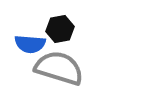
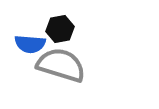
gray semicircle: moved 2 px right, 3 px up
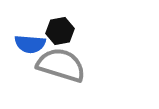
black hexagon: moved 2 px down
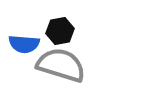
blue semicircle: moved 6 px left
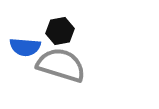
blue semicircle: moved 1 px right, 3 px down
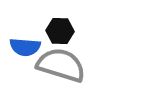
black hexagon: rotated 12 degrees clockwise
